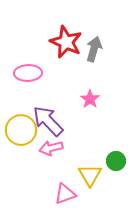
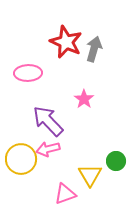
pink star: moved 6 px left
yellow circle: moved 29 px down
pink arrow: moved 3 px left, 1 px down
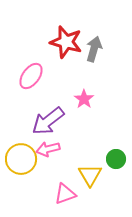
red star: rotated 8 degrees counterclockwise
pink ellipse: moved 3 px right, 3 px down; rotated 52 degrees counterclockwise
purple arrow: rotated 84 degrees counterclockwise
green circle: moved 2 px up
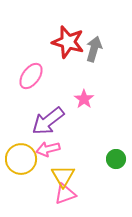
red star: moved 2 px right
yellow triangle: moved 27 px left, 1 px down
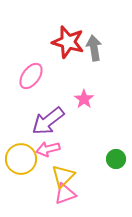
gray arrow: moved 1 px up; rotated 25 degrees counterclockwise
yellow triangle: rotated 15 degrees clockwise
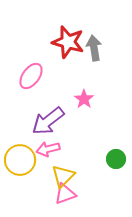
yellow circle: moved 1 px left, 1 px down
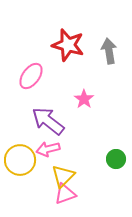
red star: moved 3 px down
gray arrow: moved 15 px right, 3 px down
purple arrow: rotated 76 degrees clockwise
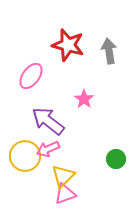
pink arrow: rotated 10 degrees counterclockwise
yellow circle: moved 5 px right, 4 px up
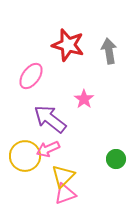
purple arrow: moved 2 px right, 2 px up
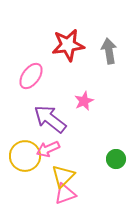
red star: rotated 24 degrees counterclockwise
pink star: moved 2 px down; rotated 12 degrees clockwise
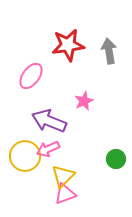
purple arrow: moved 1 px left, 2 px down; rotated 16 degrees counterclockwise
